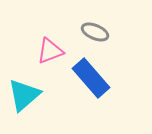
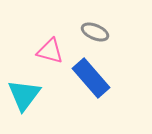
pink triangle: rotated 36 degrees clockwise
cyan triangle: rotated 12 degrees counterclockwise
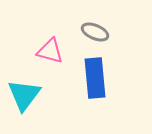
blue rectangle: moved 4 px right; rotated 36 degrees clockwise
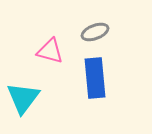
gray ellipse: rotated 44 degrees counterclockwise
cyan triangle: moved 1 px left, 3 px down
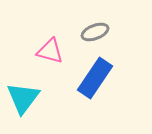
blue rectangle: rotated 39 degrees clockwise
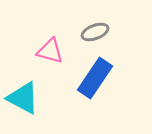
cyan triangle: rotated 39 degrees counterclockwise
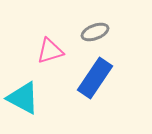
pink triangle: rotated 32 degrees counterclockwise
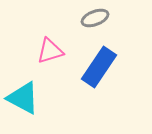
gray ellipse: moved 14 px up
blue rectangle: moved 4 px right, 11 px up
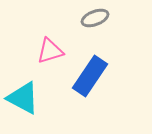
blue rectangle: moved 9 px left, 9 px down
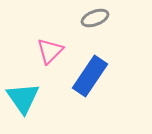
pink triangle: rotated 28 degrees counterclockwise
cyan triangle: rotated 27 degrees clockwise
